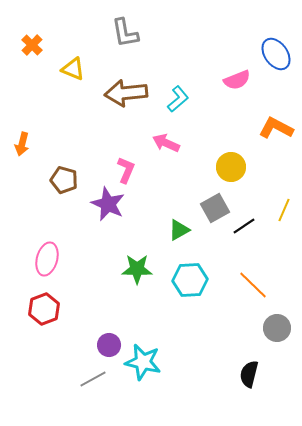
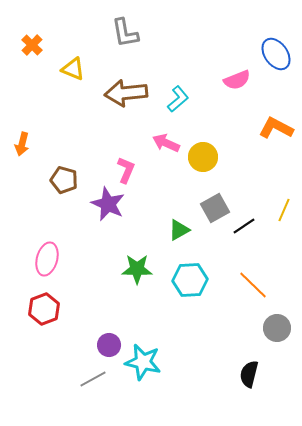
yellow circle: moved 28 px left, 10 px up
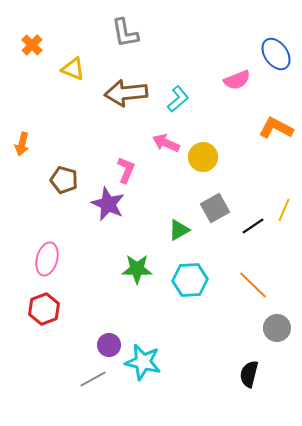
black line: moved 9 px right
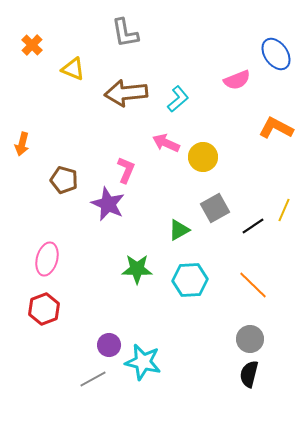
gray circle: moved 27 px left, 11 px down
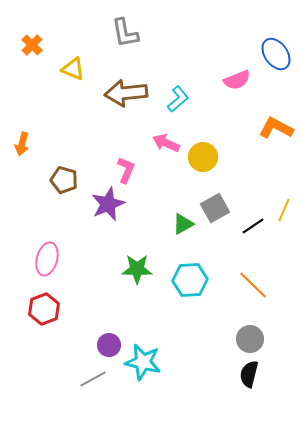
purple star: rotated 24 degrees clockwise
green triangle: moved 4 px right, 6 px up
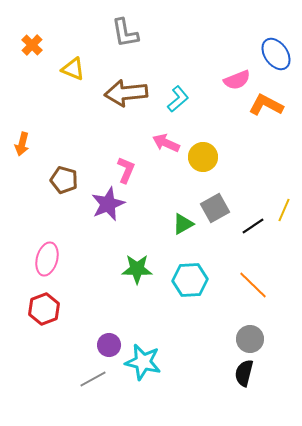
orange L-shape: moved 10 px left, 23 px up
black semicircle: moved 5 px left, 1 px up
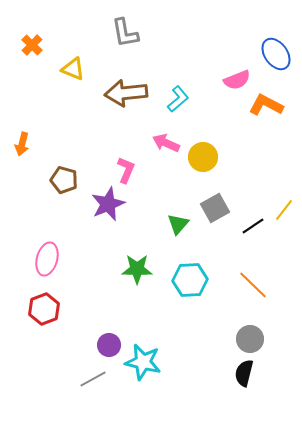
yellow line: rotated 15 degrees clockwise
green triangle: moved 5 px left; rotated 20 degrees counterclockwise
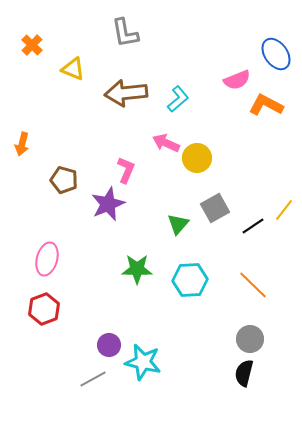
yellow circle: moved 6 px left, 1 px down
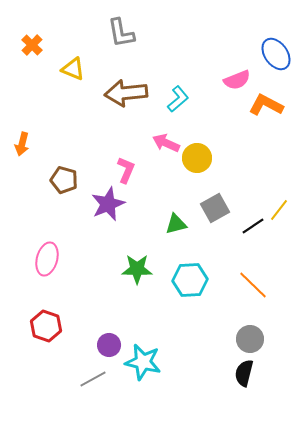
gray L-shape: moved 4 px left
yellow line: moved 5 px left
green triangle: moved 2 px left; rotated 35 degrees clockwise
red hexagon: moved 2 px right, 17 px down; rotated 20 degrees counterclockwise
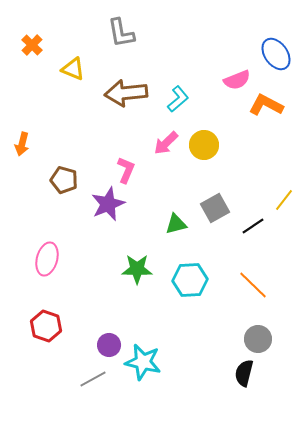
pink arrow: rotated 68 degrees counterclockwise
yellow circle: moved 7 px right, 13 px up
yellow line: moved 5 px right, 10 px up
gray circle: moved 8 px right
